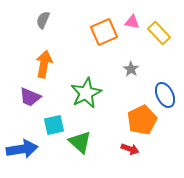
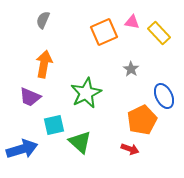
blue ellipse: moved 1 px left, 1 px down
blue arrow: rotated 8 degrees counterclockwise
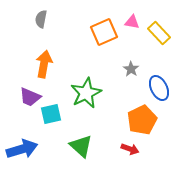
gray semicircle: moved 2 px left, 1 px up; rotated 12 degrees counterclockwise
blue ellipse: moved 5 px left, 8 px up
cyan square: moved 3 px left, 11 px up
green triangle: moved 1 px right, 4 px down
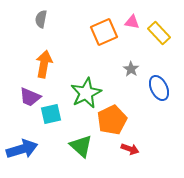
orange pentagon: moved 30 px left
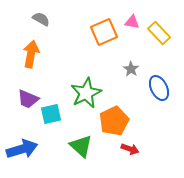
gray semicircle: rotated 108 degrees clockwise
orange arrow: moved 13 px left, 10 px up
purple trapezoid: moved 2 px left, 2 px down
orange pentagon: moved 2 px right, 1 px down
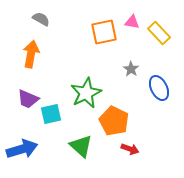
orange square: rotated 12 degrees clockwise
orange pentagon: rotated 20 degrees counterclockwise
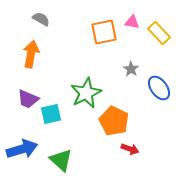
blue ellipse: rotated 10 degrees counterclockwise
green triangle: moved 20 px left, 14 px down
